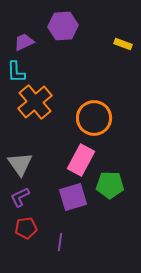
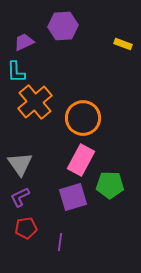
orange circle: moved 11 px left
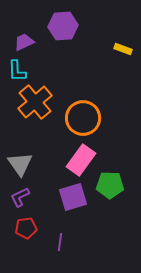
yellow rectangle: moved 5 px down
cyan L-shape: moved 1 px right, 1 px up
pink rectangle: rotated 8 degrees clockwise
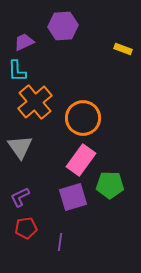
gray triangle: moved 17 px up
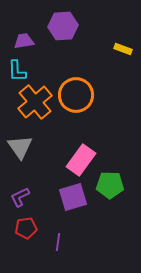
purple trapezoid: moved 1 px up; rotated 15 degrees clockwise
orange circle: moved 7 px left, 23 px up
purple line: moved 2 px left
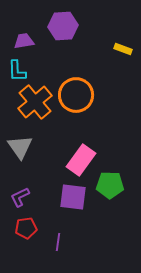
purple square: rotated 24 degrees clockwise
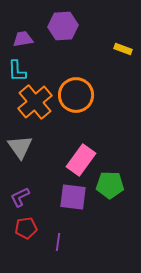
purple trapezoid: moved 1 px left, 2 px up
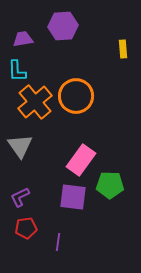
yellow rectangle: rotated 66 degrees clockwise
orange circle: moved 1 px down
gray triangle: moved 1 px up
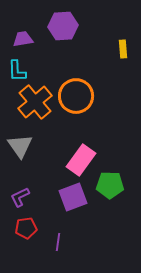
purple square: rotated 28 degrees counterclockwise
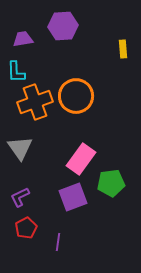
cyan L-shape: moved 1 px left, 1 px down
orange cross: rotated 20 degrees clockwise
gray triangle: moved 2 px down
pink rectangle: moved 1 px up
green pentagon: moved 1 px right, 2 px up; rotated 8 degrees counterclockwise
red pentagon: rotated 20 degrees counterclockwise
